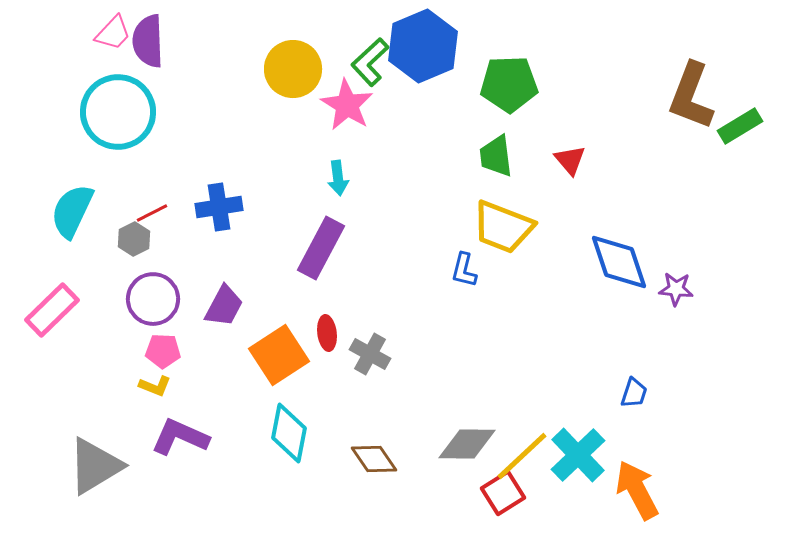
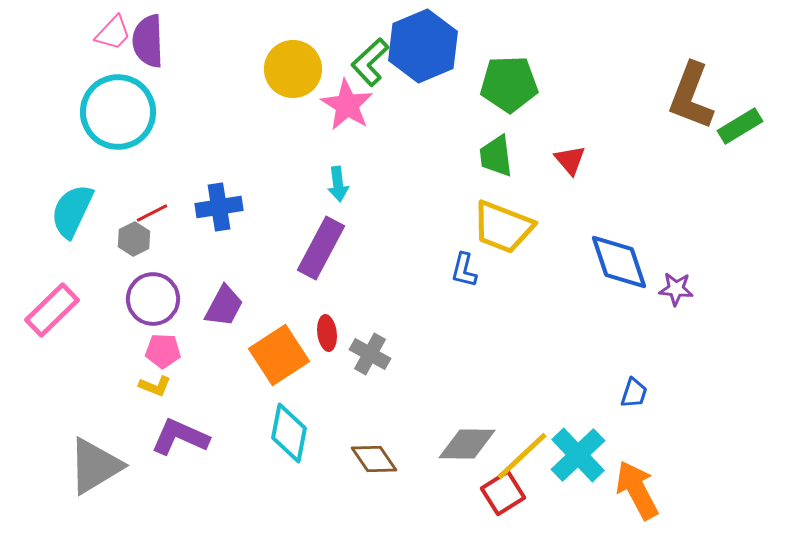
cyan arrow: moved 6 px down
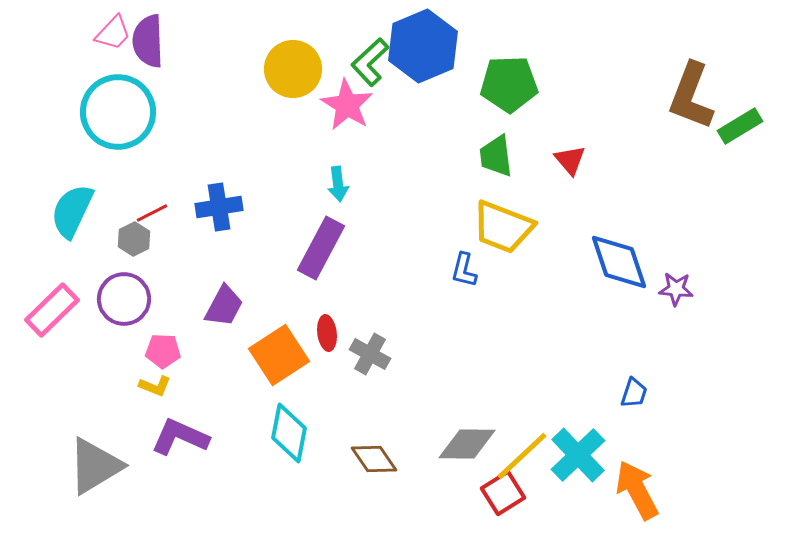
purple circle: moved 29 px left
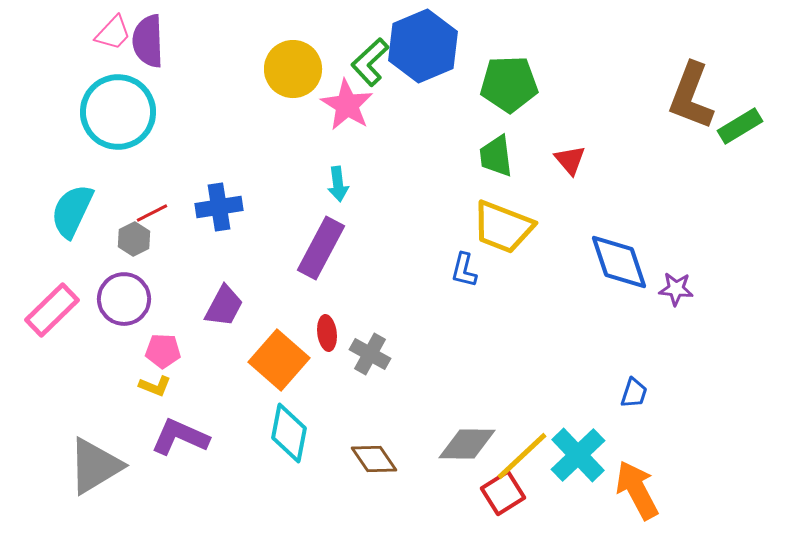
orange square: moved 5 px down; rotated 16 degrees counterclockwise
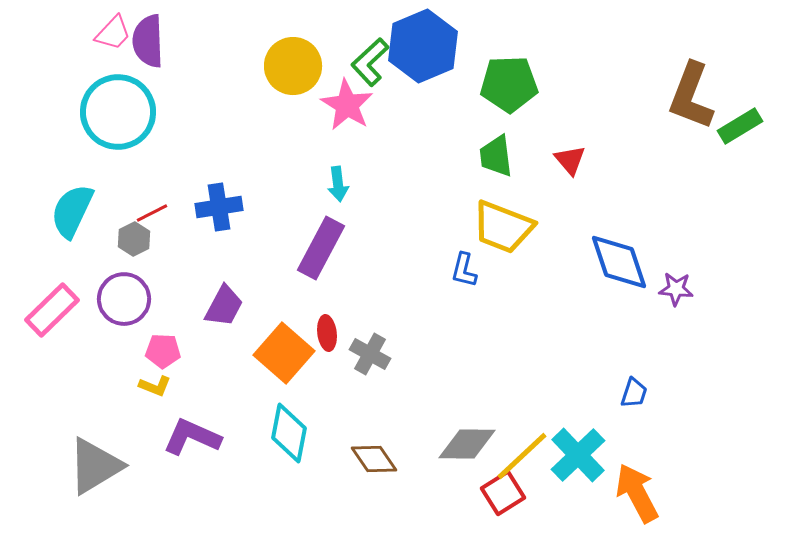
yellow circle: moved 3 px up
orange square: moved 5 px right, 7 px up
purple L-shape: moved 12 px right
orange arrow: moved 3 px down
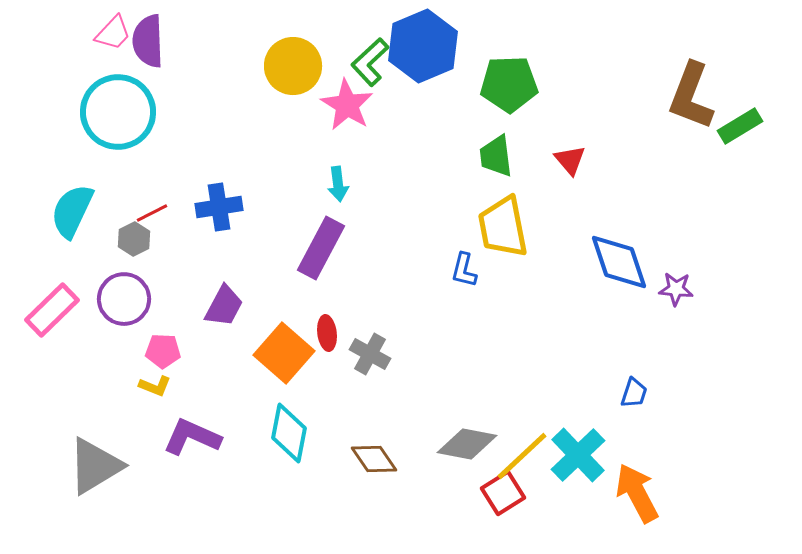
yellow trapezoid: rotated 58 degrees clockwise
gray diamond: rotated 10 degrees clockwise
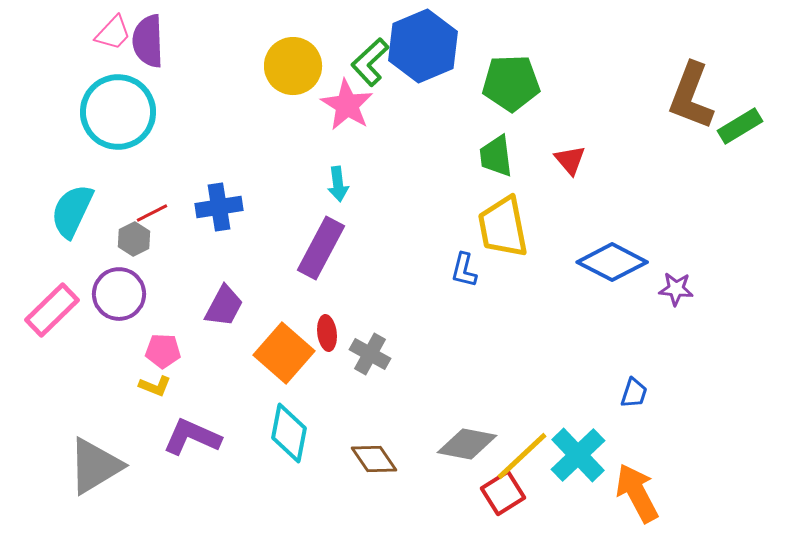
green pentagon: moved 2 px right, 1 px up
blue diamond: moved 7 px left; rotated 44 degrees counterclockwise
purple circle: moved 5 px left, 5 px up
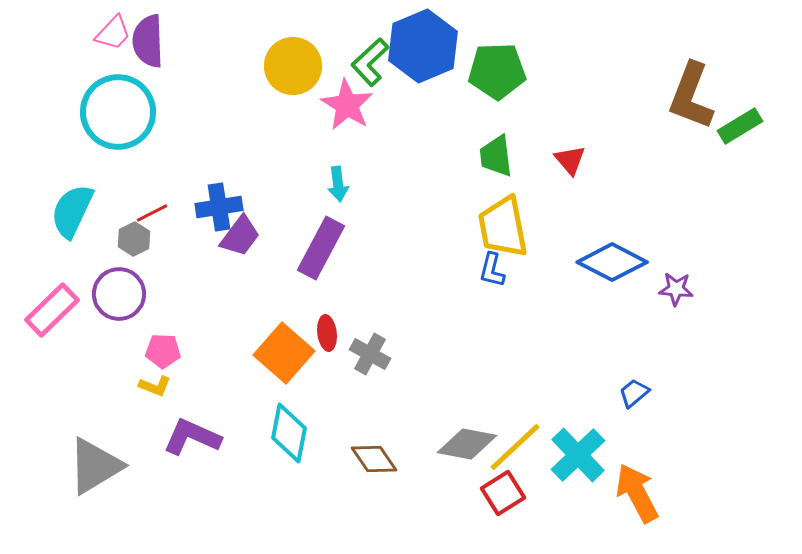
green pentagon: moved 14 px left, 12 px up
blue L-shape: moved 28 px right
purple trapezoid: moved 16 px right, 70 px up; rotated 9 degrees clockwise
blue trapezoid: rotated 148 degrees counterclockwise
yellow line: moved 7 px left, 9 px up
